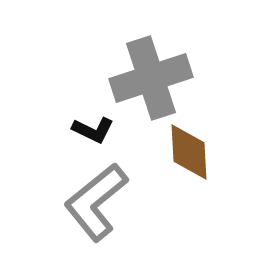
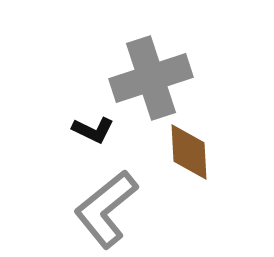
gray L-shape: moved 10 px right, 7 px down
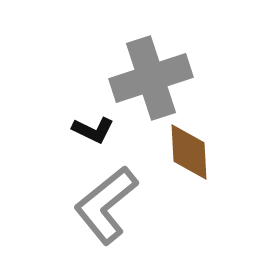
gray L-shape: moved 4 px up
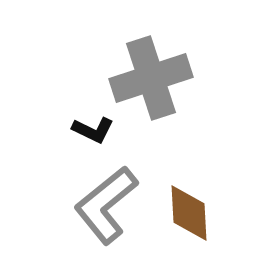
brown diamond: moved 61 px down
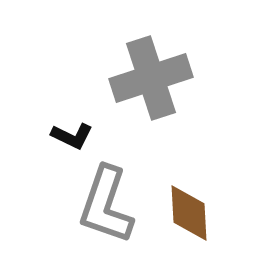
black L-shape: moved 21 px left, 6 px down
gray L-shape: rotated 32 degrees counterclockwise
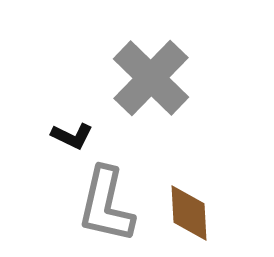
gray cross: rotated 28 degrees counterclockwise
gray L-shape: rotated 6 degrees counterclockwise
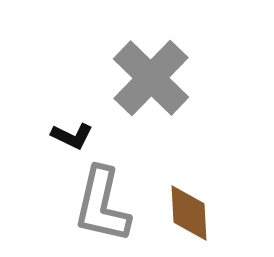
gray L-shape: moved 4 px left
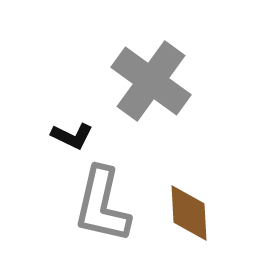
gray cross: moved 3 px down; rotated 8 degrees counterclockwise
